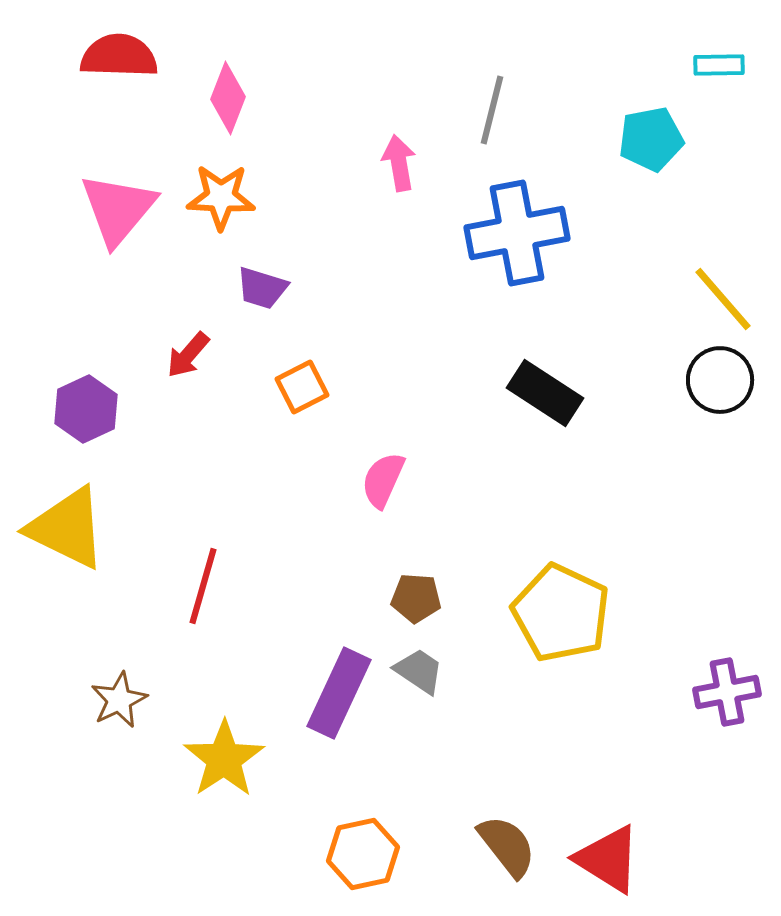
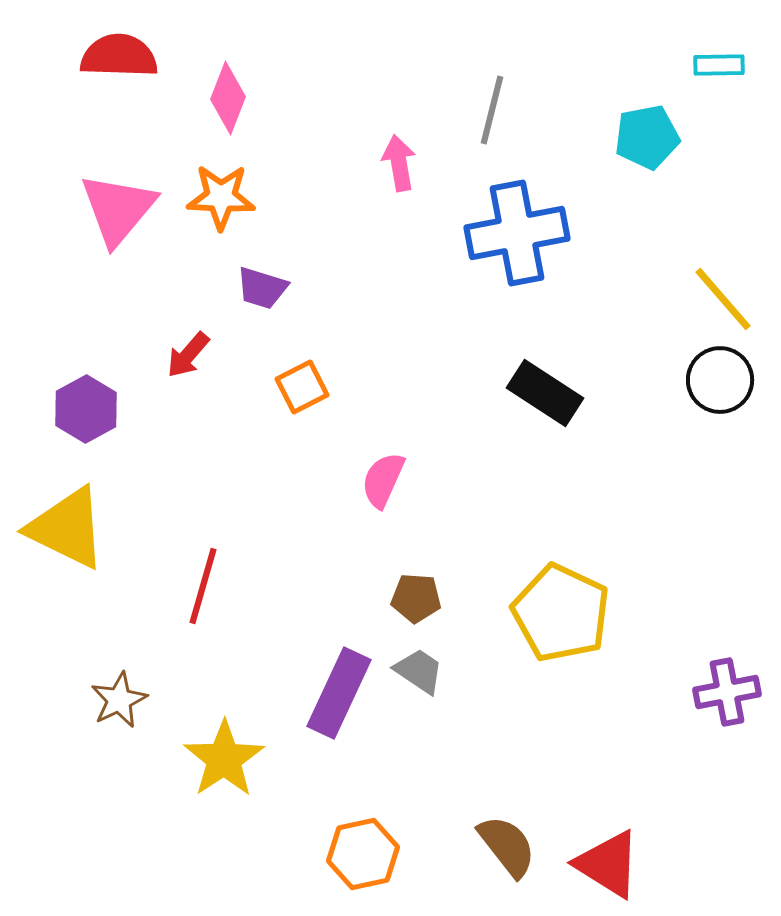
cyan pentagon: moved 4 px left, 2 px up
purple hexagon: rotated 4 degrees counterclockwise
red triangle: moved 5 px down
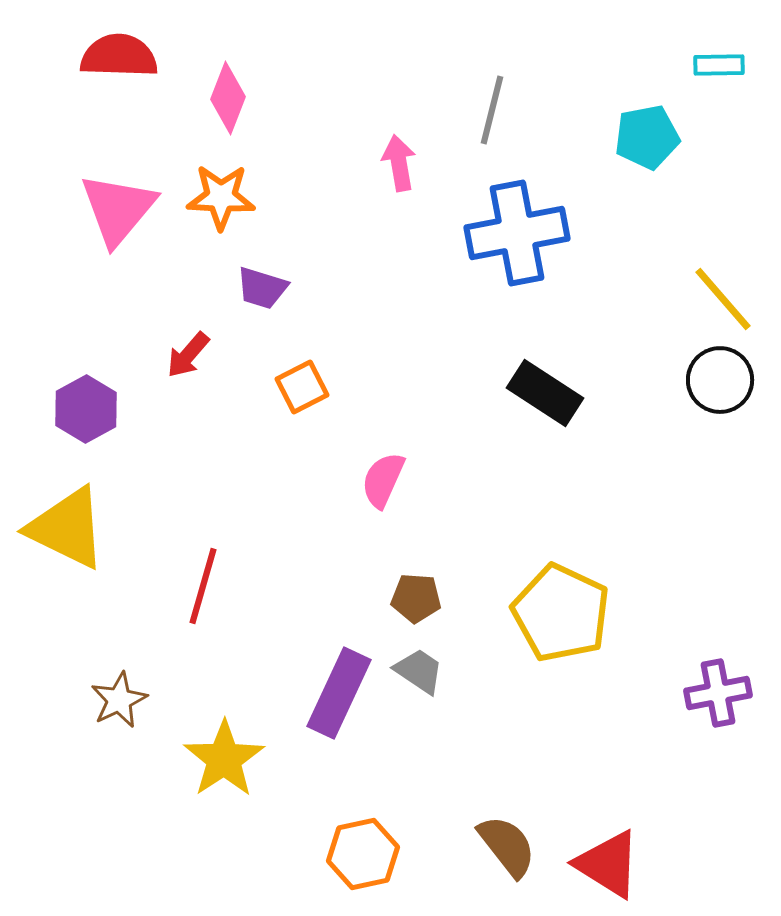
purple cross: moved 9 px left, 1 px down
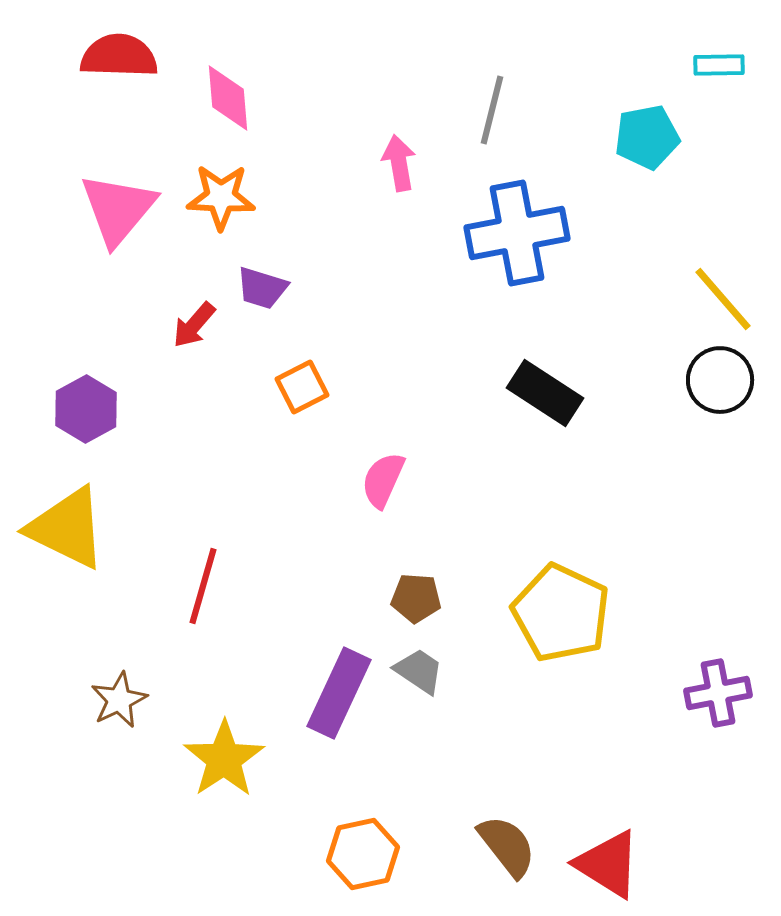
pink diamond: rotated 26 degrees counterclockwise
red arrow: moved 6 px right, 30 px up
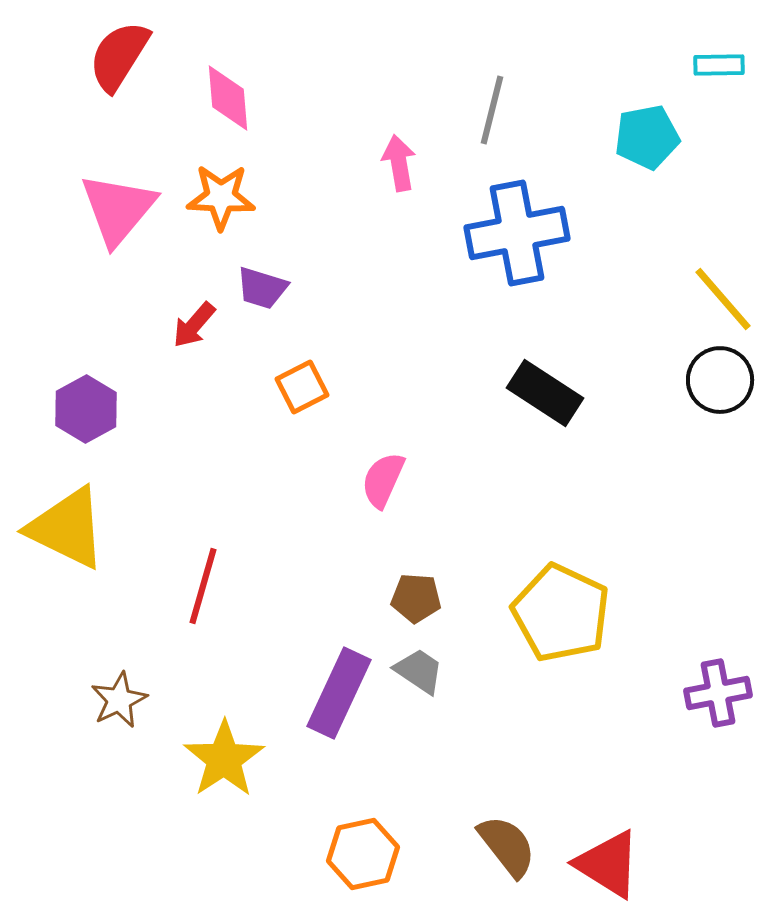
red semicircle: rotated 60 degrees counterclockwise
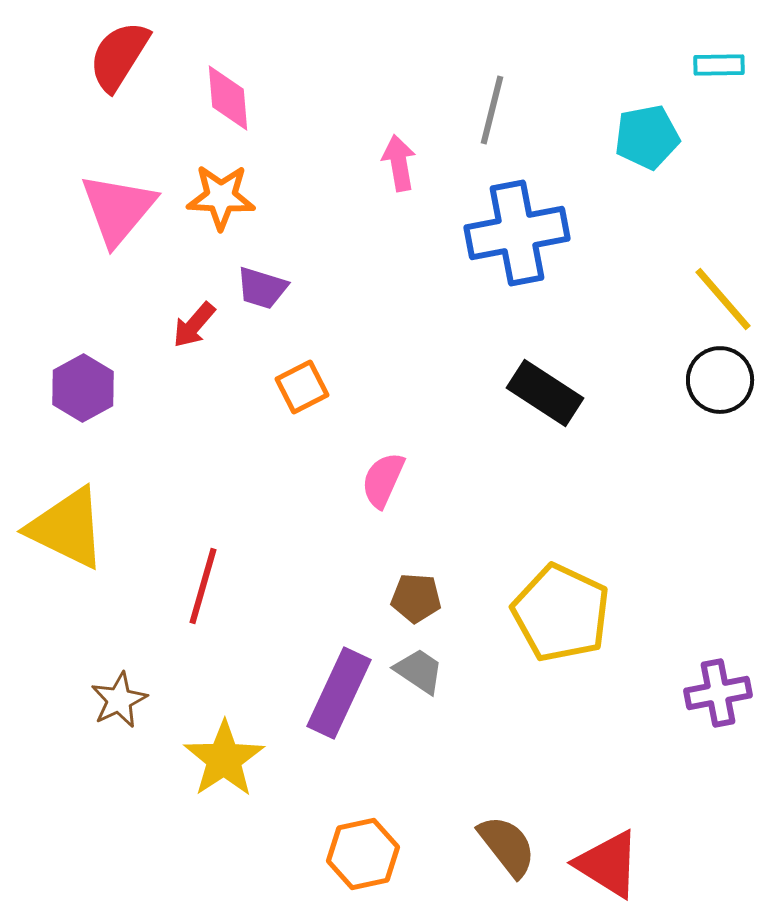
purple hexagon: moved 3 px left, 21 px up
